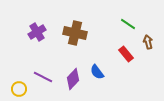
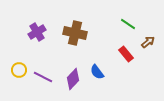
brown arrow: rotated 64 degrees clockwise
yellow circle: moved 19 px up
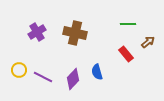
green line: rotated 35 degrees counterclockwise
blue semicircle: rotated 21 degrees clockwise
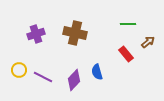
purple cross: moved 1 px left, 2 px down; rotated 12 degrees clockwise
purple diamond: moved 1 px right, 1 px down
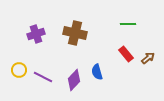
brown arrow: moved 16 px down
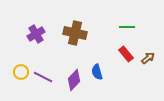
green line: moved 1 px left, 3 px down
purple cross: rotated 12 degrees counterclockwise
yellow circle: moved 2 px right, 2 px down
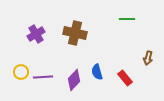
green line: moved 8 px up
red rectangle: moved 1 px left, 24 px down
brown arrow: rotated 144 degrees clockwise
purple line: rotated 30 degrees counterclockwise
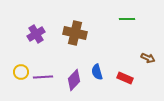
brown arrow: rotated 80 degrees counterclockwise
red rectangle: rotated 28 degrees counterclockwise
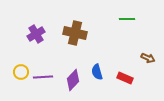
purple diamond: moved 1 px left
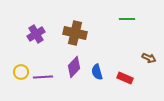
brown arrow: moved 1 px right
purple diamond: moved 1 px right, 13 px up
